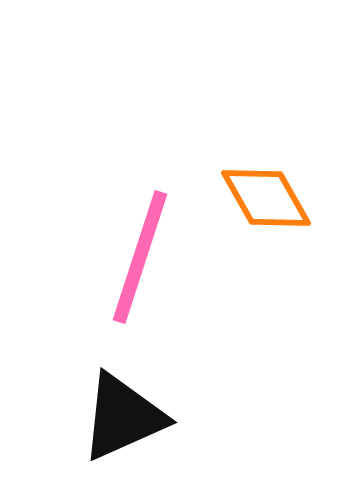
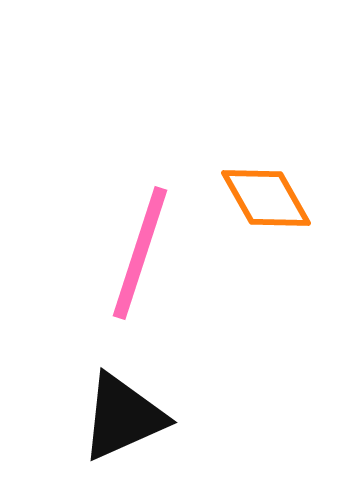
pink line: moved 4 px up
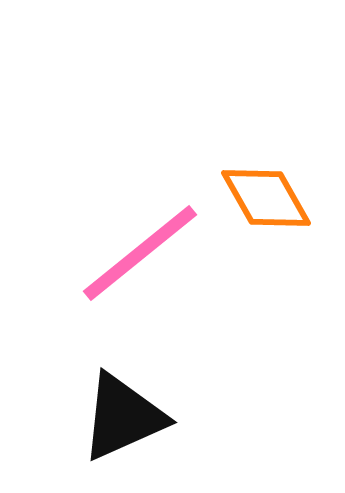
pink line: rotated 33 degrees clockwise
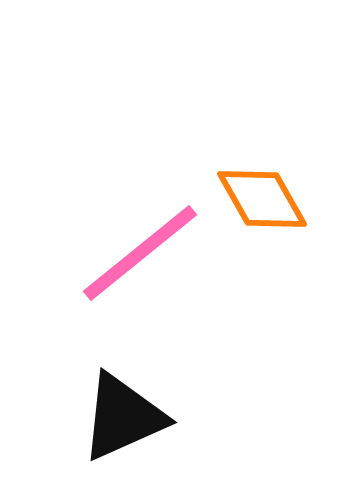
orange diamond: moved 4 px left, 1 px down
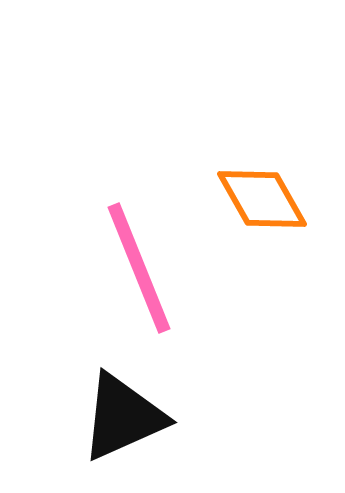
pink line: moved 1 px left, 15 px down; rotated 73 degrees counterclockwise
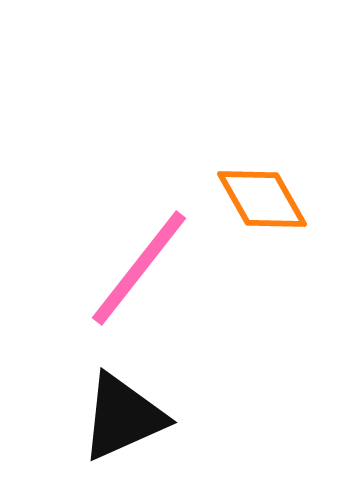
pink line: rotated 60 degrees clockwise
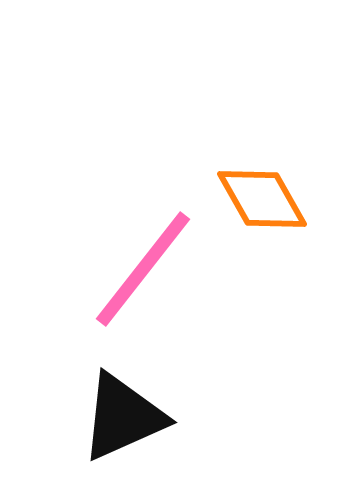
pink line: moved 4 px right, 1 px down
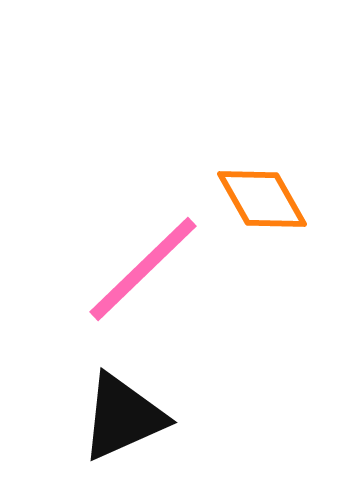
pink line: rotated 8 degrees clockwise
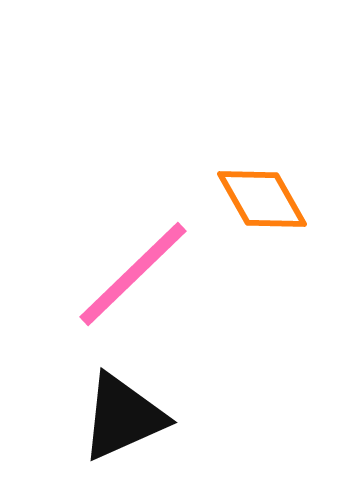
pink line: moved 10 px left, 5 px down
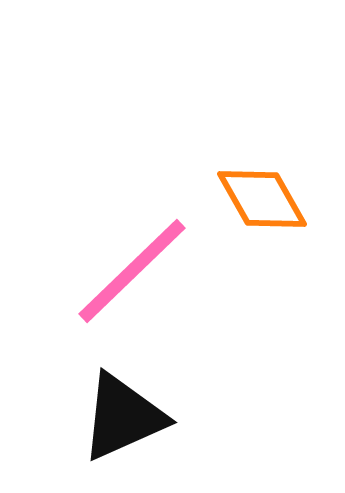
pink line: moved 1 px left, 3 px up
